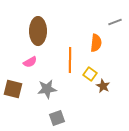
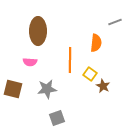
pink semicircle: rotated 32 degrees clockwise
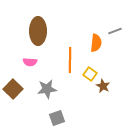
gray line: moved 9 px down
brown square: rotated 30 degrees clockwise
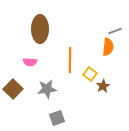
brown ellipse: moved 2 px right, 2 px up
orange semicircle: moved 12 px right, 4 px down
brown star: rotated 16 degrees clockwise
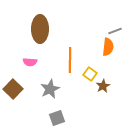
gray star: moved 3 px right; rotated 18 degrees counterclockwise
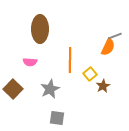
gray line: moved 5 px down
orange semicircle: rotated 18 degrees clockwise
yellow square: rotated 16 degrees clockwise
gray square: rotated 28 degrees clockwise
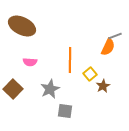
brown ellipse: moved 18 px left, 3 px up; rotated 64 degrees counterclockwise
gray square: moved 8 px right, 7 px up
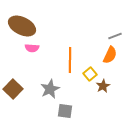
orange semicircle: moved 2 px right, 8 px down
pink semicircle: moved 2 px right, 14 px up
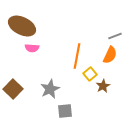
orange line: moved 7 px right, 4 px up; rotated 10 degrees clockwise
gray square: rotated 14 degrees counterclockwise
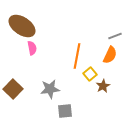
brown ellipse: rotated 8 degrees clockwise
pink semicircle: rotated 104 degrees counterclockwise
gray star: rotated 18 degrees clockwise
